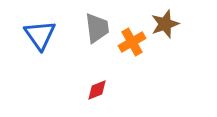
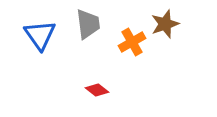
gray trapezoid: moved 9 px left, 4 px up
red diamond: rotated 60 degrees clockwise
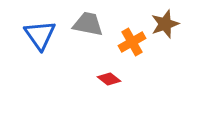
gray trapezoid: rotated 72 degrees counterclockwise
red diamond: moved 12 px right, 11 px up
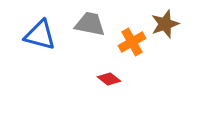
gray trapezoid: moved 2 px right
blue triangle: rotated 40 degrees counterclockwise
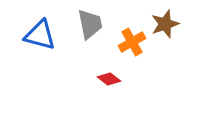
gray trapezoid: rotated 68 degrees clockwise
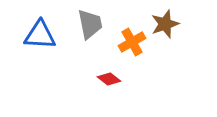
blue triangle: rotated 12 degrees counterclockwise
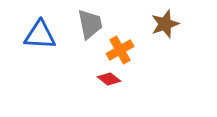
orange cross: moved 12 px left, 8 px down
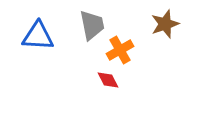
gray trapezoid: moved 2 px right, 1 px down
blue triangle: moved 2 px left, 1 px down
red diamond: moved 1 px left, 1 px down; rotated 25 degrees clockwise
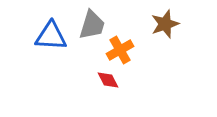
gray trapezoid: rotated 28 degrees clockwise
blue triangle: moved 13 px right
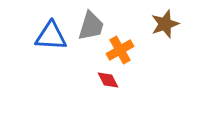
gray trapezoid: moved 1 px left, 1 px down
